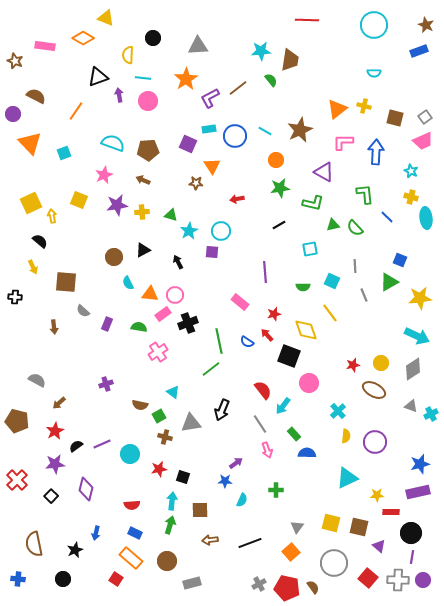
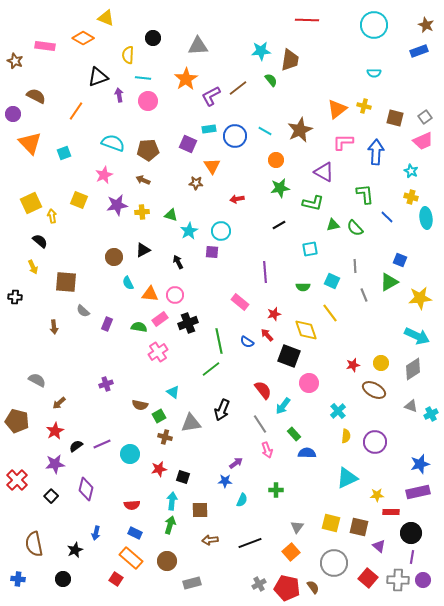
purple L-shape at (210, 98): moved 1 px right, 2 px up
pink rectangle at (163, 314): moved 3 px left, 5 px down
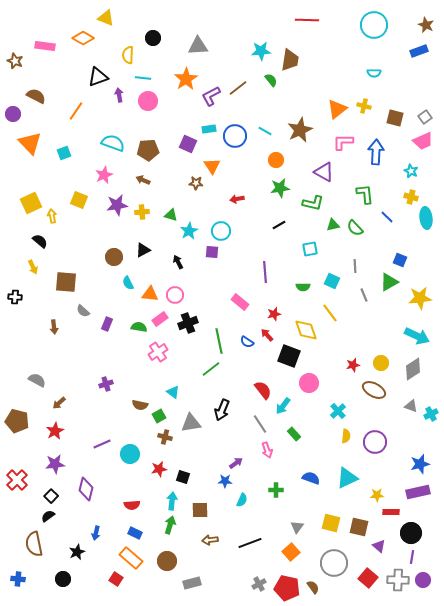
black semicircle at (76, 446): moved 28 px left, 70 px down
blue semicircle at (307, 453): moved 4 px right, 25 px down; rotated 18 degrees clockwise
black star at (75, 550): moved 2 px right, 2 px down
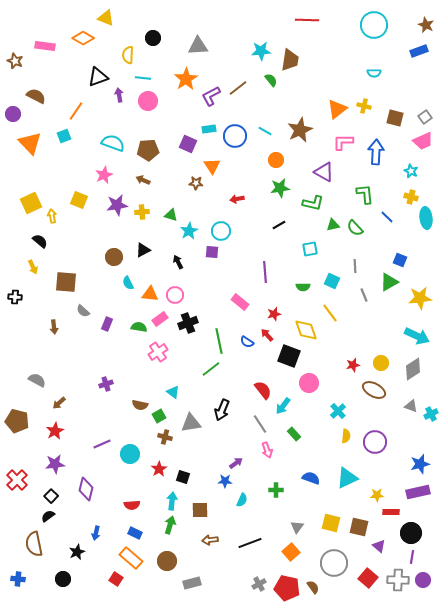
cyan square at (64, 153): moved 17 px up
red star at (159, 469): rotated 21 degrees counterclockwise
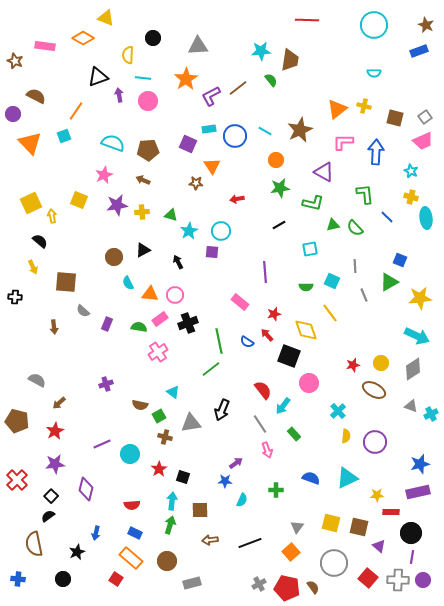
green semicircle at (303, 287): moved 3 px right
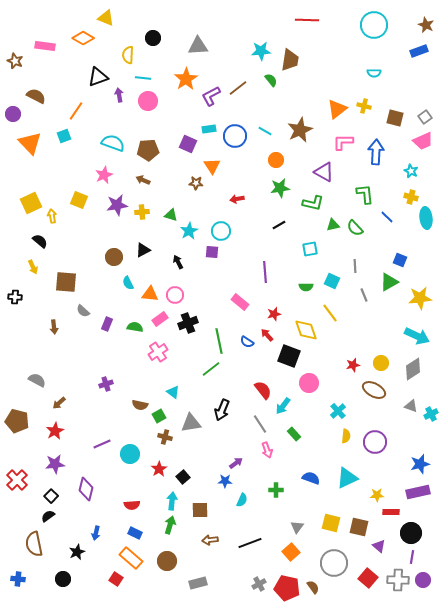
green semicircle at (139, 327): moved 4 px left
black square at (183, 477): rotated 32 degrees clockwise
gray rectangle at (192, 583): moved 6 px right
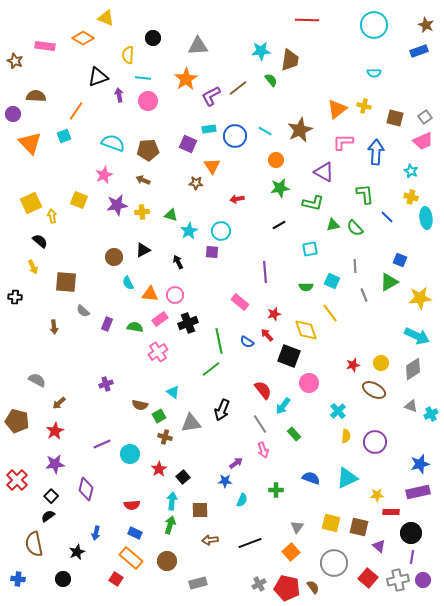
brown semicircle at (36, 96): rotated 24 degrees counterclockwise
pink arrow at (267, 450): moved 4 px left
gray cross at (398, 580): rotated 15 degrees counterclockwise
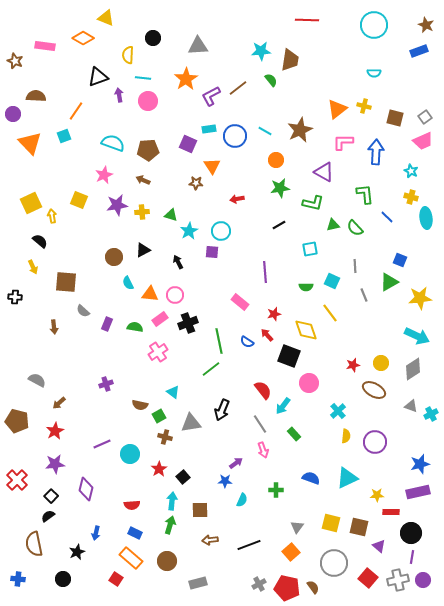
black line at (250, 543): moved 1 px left, 2 px down
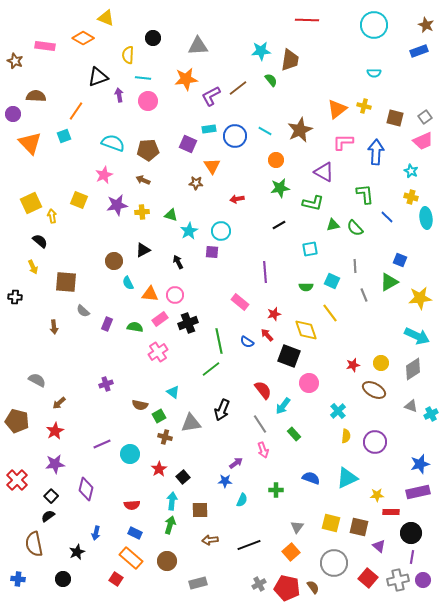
orange star at (186, 79): rotated 25 degrees clockwise
brown circle at (114, 257): moved 4 px down
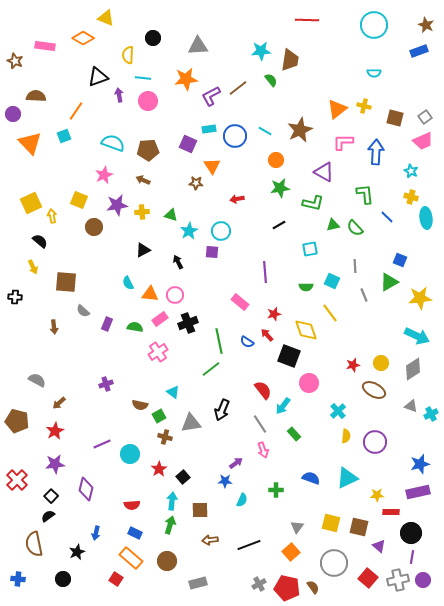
brown circle at (114, 261): moved 20 px left, 34 px up
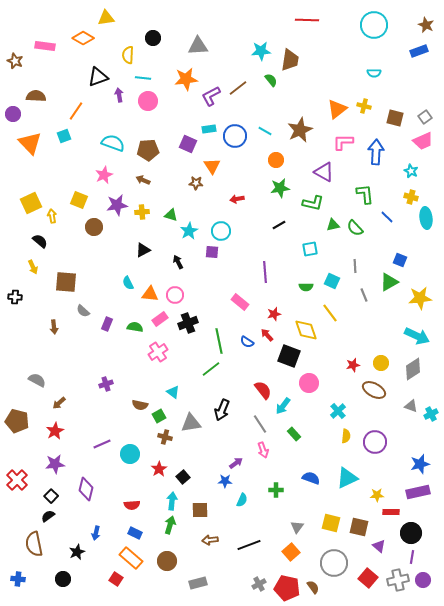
yellow triangle at (106, 18): rotated 30 degrees counterclockwise
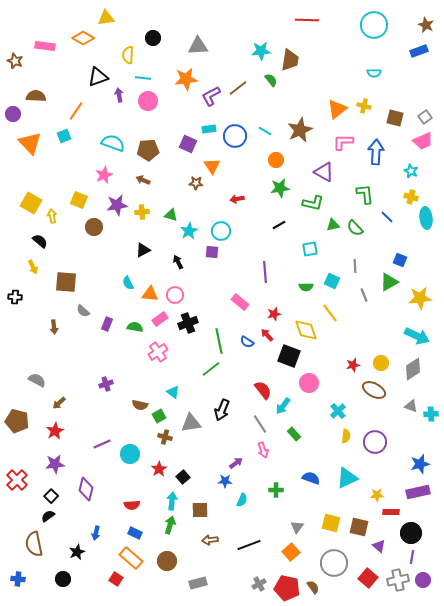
yellow square at (31, 203): rotated 35 degrees counterclockwise
cyan cross at (431, 414): rotated 24 degrees clockwise
